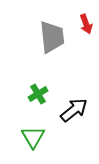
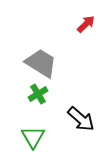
red arrow: rotated 114 degrees counterclockwise
gray trapezoid: moved 11 px left, 26 px down; rotated 52 degrees counterclockwise
black arrow: moved 7 px right, 9 px down; rotated 80 degrees clockwise
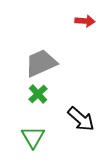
red arrow: moved 1 px left, 3 px up; rotated 48 degrees clockwise
gray trapezoid: rotated 56 degrees counterclockwise
green cross: rotated 12 degrees counterclockwise
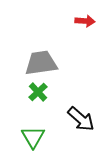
gray trapezoid: rotated 16 degrees clockwise
green cross: moved 2 px up
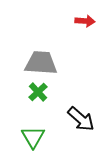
gray trapezoid: rotated 12 degrees clockwise
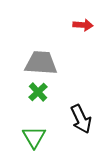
red arrow: moved 2 px left, 4 px down
black arrow: rotated 24 degrees clockwise
green triangle: moved 1 px right
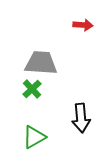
green cross: moved 6 px left, 3 px up
black arrow: moved 1 px up; rotated 20 degrees clockwise
green triangle: rotated 30 degrees clockwise
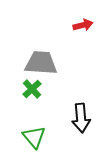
red arrow: rotated 18 degrees counterclockwise
green triangle: rotated 40 degrees counterclockwise
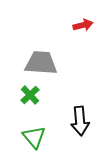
green cross: moved 2 px left, 6 px down
black arrow: moved 1 px left, 3 px down
